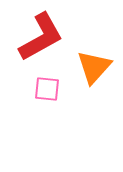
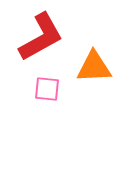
orange triangle: rotated 45 degrees clockwise
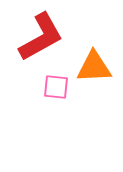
pink square: moved 9 px right, 2 px up
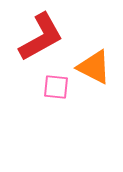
orange triangle: rotated 30 degrees clockwise
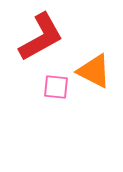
orange triangle: moved 4 px down
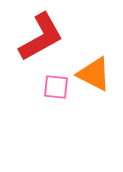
orange triangle: moved 3 px down
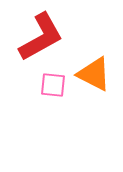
pink square: moved 3 px left, 2 px up
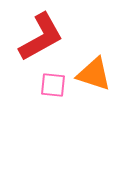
orange triangle: rotated 9 degrees counterclockwise
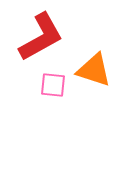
orange triangle: moved 4 px up
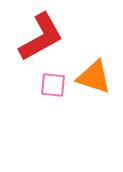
orange triangle: moved 7 px down
